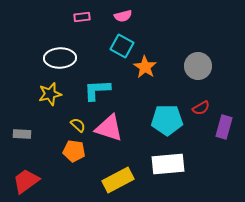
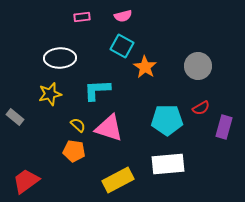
gray rectangle: moved 7 px left, 17 px up; rotated 36 degrees clockwise
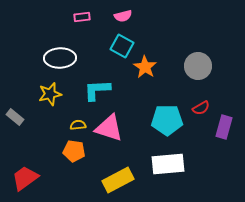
yellow semicircle: rotated 49 degrees counterclockwise
red trapezoid: moved 1 px left, 3 px up
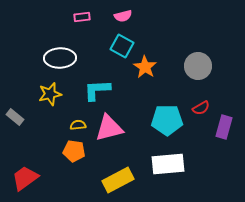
pink triangle: rotated 32 degrees counterclockwise
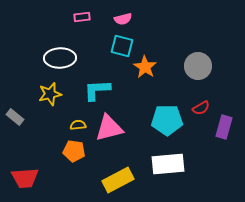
pink semicircle: moved 3 px down
cyan square: rotated 15 degrees counterclockwise
red trapezoid: rotated 148 degrees counterclockwise
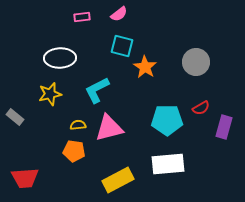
pink semicircle: moved 4 px left, 5 px up; rotated 24 degrees counterclockwise
gray circle: moved 2 px left, 4 px up
cyan L-shape: rotated 24 degrees counterclockwise
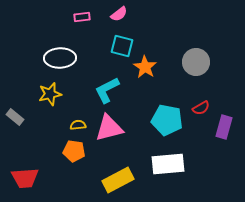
cyan L-shape: moved 10 px right
cyan pentagon: rotated 12 degrees clockwise
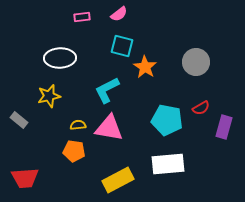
yellow star: moved 1 px left, 2 px down
gray rectangle: moved 4 px right, 3 px down
pink triangle: rotated 24 degrees clockwise
